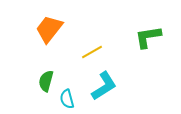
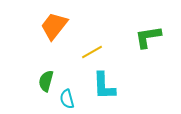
orange trapezoid: moved 5 px right, 3 px up
cyan L-shape: rotated 120 degrees clockwise
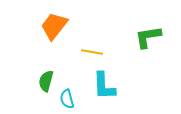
yellow line: rotated 40 degrees clockwise
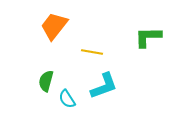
green L-shape: rotated 8 degrees clockwise
cyan L-shape: rotated 108 degrees counterclockwise
cyan semicircle: rotated 18 degrees counterclockwise
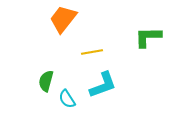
orange trapezoid: moved 9 px right, 7 px up
yellow line: rotated 20 degrees counterclockwise
cyan L-shape: moved 1 px left, 1 px up
